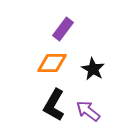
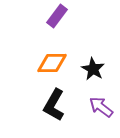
purple rectangle: moved 6 px left, 13 px up
purple arrow: moved 13 px right, 4 px up
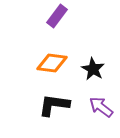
orange diamond: rotated 8 degrees clockwise
black L-shape: rotated 68 degrees clockwise
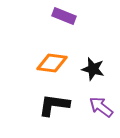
purple rectangle: moved 7 px right; rotated 75 degrees clockwise
black star: rotated 15 degrees counterclockwise
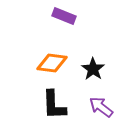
black star: rotated 20 degrees clockwise
black L-shape: rotated 100 degrees counterclockwise
